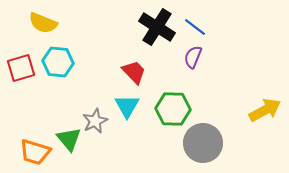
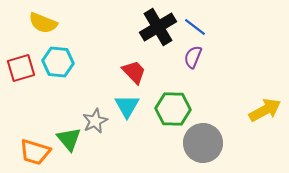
black cross: moved 1 px right; rotated 27 degrees clockwise
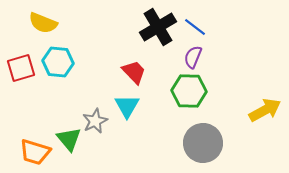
green hexagon: moved 16 px right, 18 px up
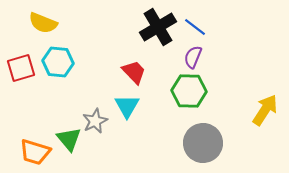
yellow arrow: rotated 28 degrees counterclockwise
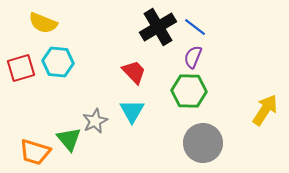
cyan triangle: moved 5 px right, 5 px down
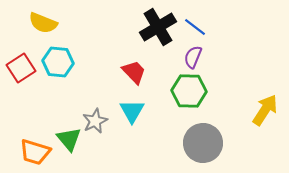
red square: rotated 16 degrees counterclockwise
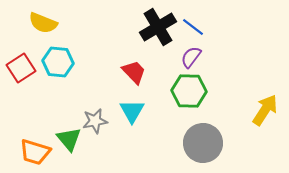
blue line: moved 2 px left
purple semicircle: moved 2 px left; rotated 15 degrees clockwise
gray star: rotated 15 degrees clockwise
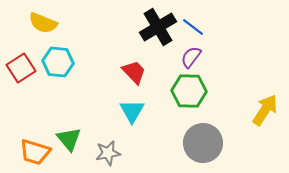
gray star: moved 13 px right, 32 px down
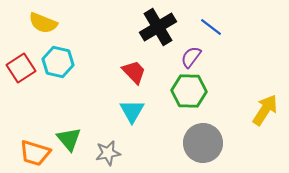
blue line: moved 18 px right
cyan hexagon: rotated 8 degrees clockwise
orange trapezoid: moved 1 px down
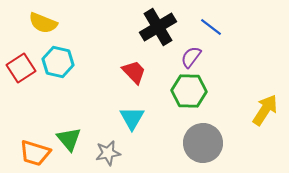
cyan triangle: moved 7 px down
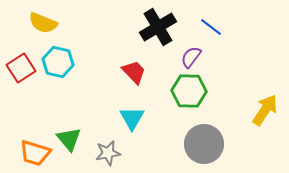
gray circle: moved 1 px right, 1 px down
